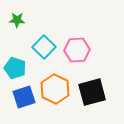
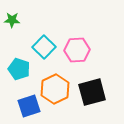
green star: moved 5 px left
cyan pentagon: moved 4 px right, 1 px down
orange hexagon: rotated 8 degrees clockwise
blue square: moved 5 px right, 9 px down
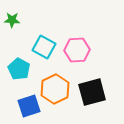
cyan square: rotated 15 degrees counterclockwise
cyan pentagon: rotated 10 degrees clockwise
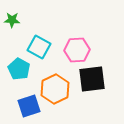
cyan square: moved 5 px left
black square: moved 13 px up; rotated 8 degrees clockwise
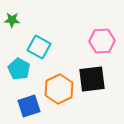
pink hexagon: moved 25 px right, 9 px up
orange hexagon: moved 4 px right
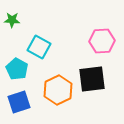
cyan pentagon: moved 2 px left
orange hexagon: moved 1 px left, 1 px down
blue square: moved 10 px left, 4 px up
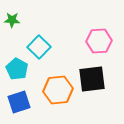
pink hexagon: moved 3 px left
cyan square: rotated 15 degrees clockwise
orange hexagon: rotated 20 degrees clockwise
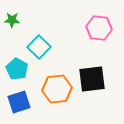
pink hexagon: moved 13 px up; rotated 10 degrees clockwise
orange hexagon: moved 1 px left, 1 px up
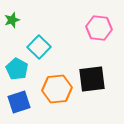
green star: rotated 21 degrees counterclockwise
